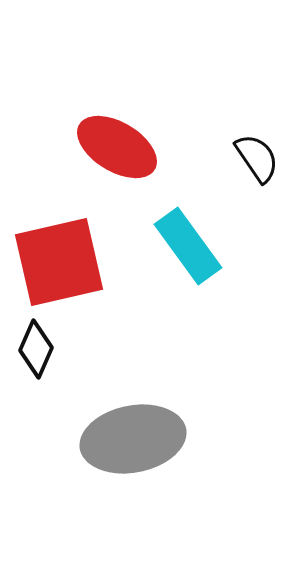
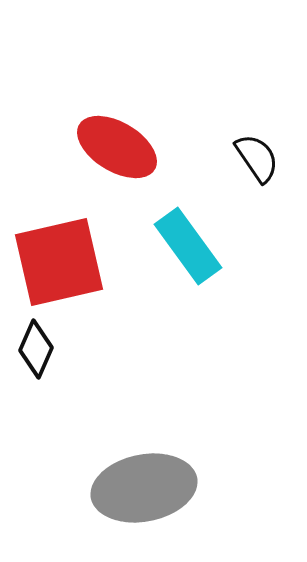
gray ellipse: moved 11 px right, 49 px down
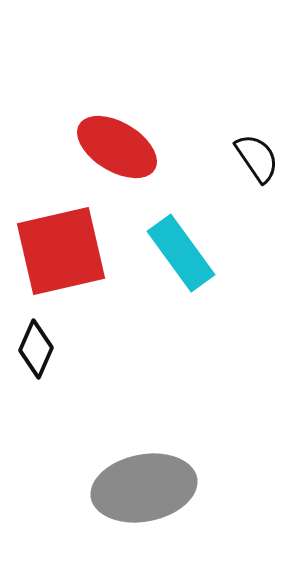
cyan rectangle: moved 7 px left, 7 px down
red square: moved 2 px right, 11 px up
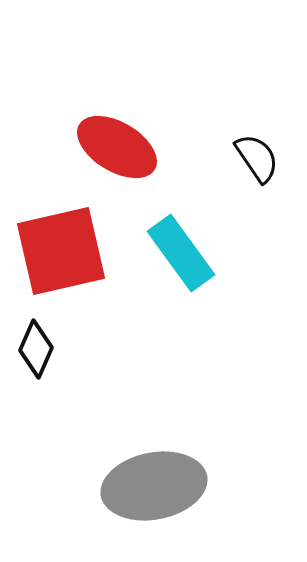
gray ellipse: moved 10 px right, 2 px up
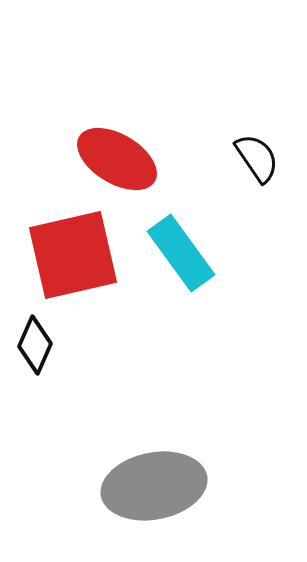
red ellipse: moved 12 px down
red square: moved 12 px right, 4 px down
black diamond: moved 1 px left, 4 px up
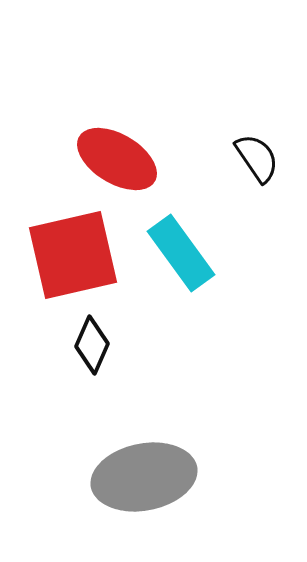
black diamond: moved 57 px right
gray ellipse: moved 10 px left, 9 px up
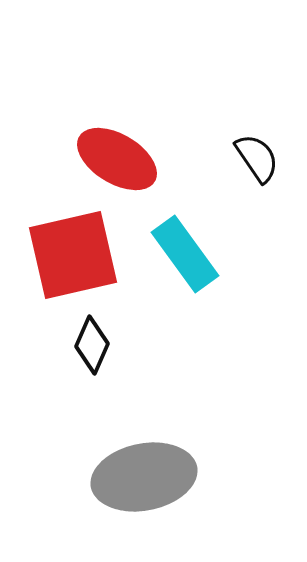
cyan rectangle: moved 4 px right, 1 px down
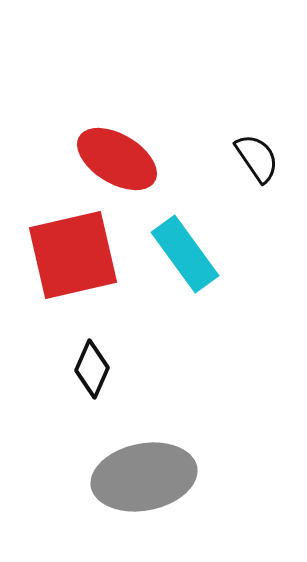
black diamond: moved 24 px down
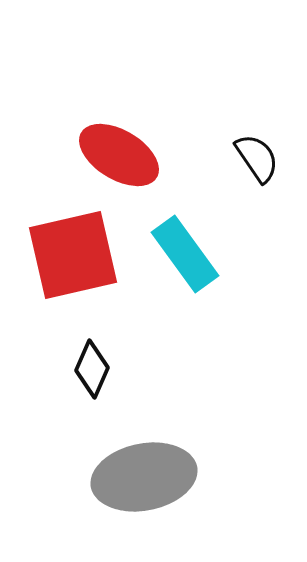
red ellipse: moved 2 px right, 4 px up
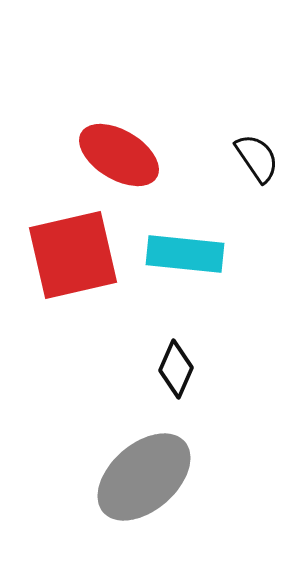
cyan rectangle: rotated 48 degrees counterclockwise
black diamond: moved 84 px right
gray ellipse: rotated 30 degrees counterclockwise
